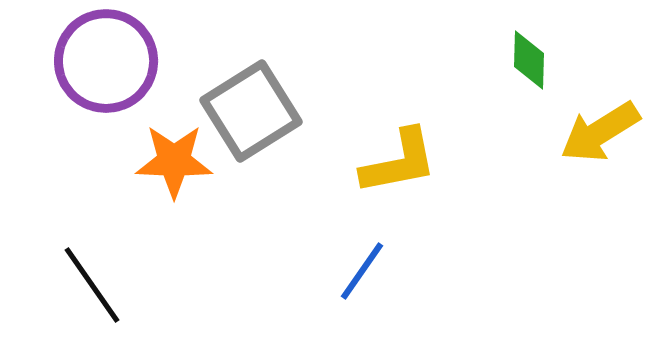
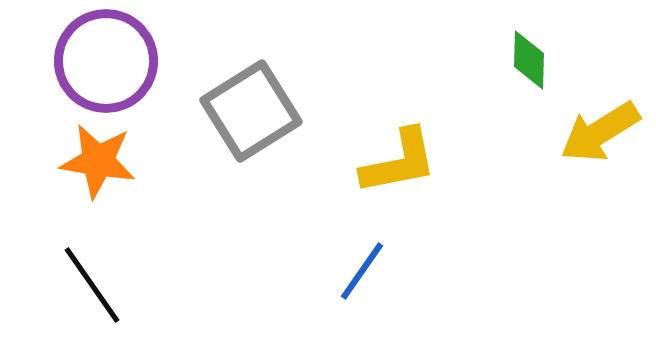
orange star: moved 76 px left; rotated 8 degrees clockwise
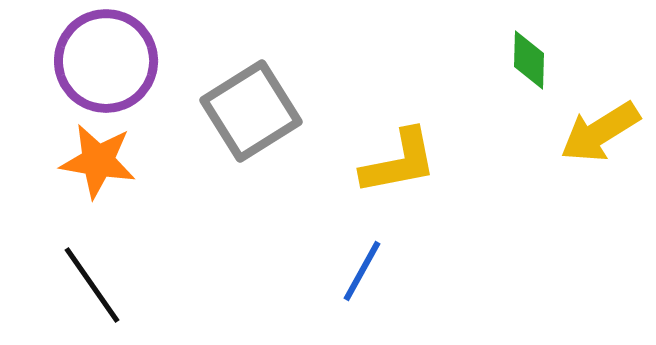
blue line: rotated 6 degrees counterclockwise
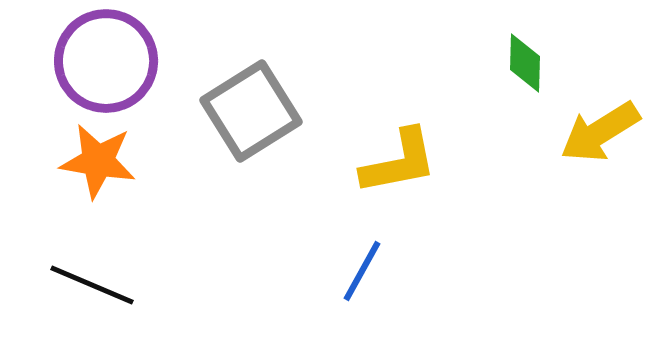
green diamond: moved 4 px left, 3 px down
black line: rotated 32 degrees counterclockwise
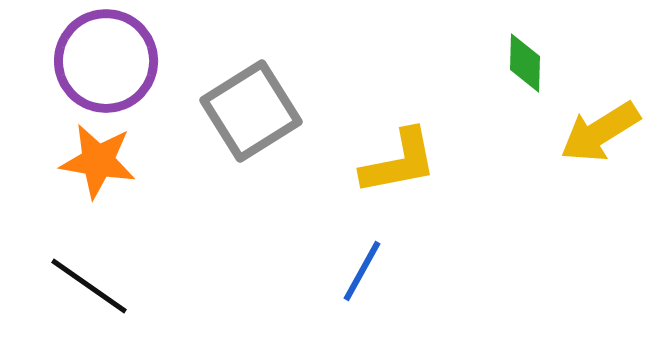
black line: moved 3 px left, 1 px down; rotated 12 degrees clockwise
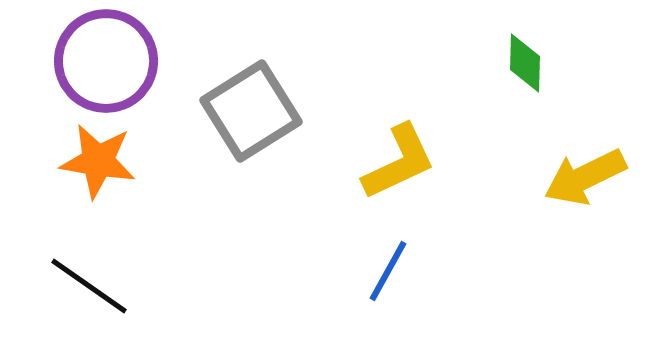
yellow arrow: moved 15 px left, 45 px down; rotated 6 degrees clockwise
yellow L-shape: rotated 14 degrees counterclockwise
blue line: moved 26 px right
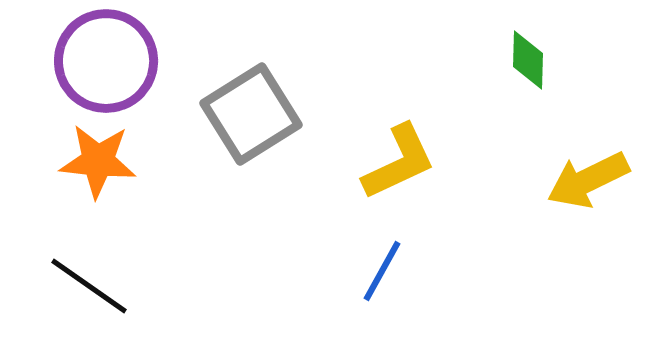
green diamond: moved 3 px right, 3 px up
gray square: moved 3 px down
orange star: rotated 4 degrees counterclockwise
yellow arrow: moved 3 px right, 3 px down
blue line: moved 6 px left
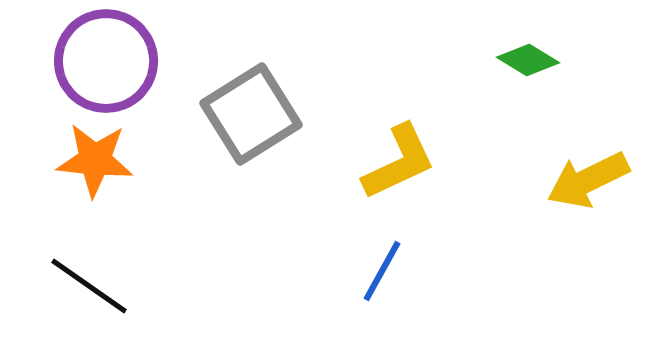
green diamond: rotated 60 degrees counterclockwise
orange star: moved 3 px left, 1 px up
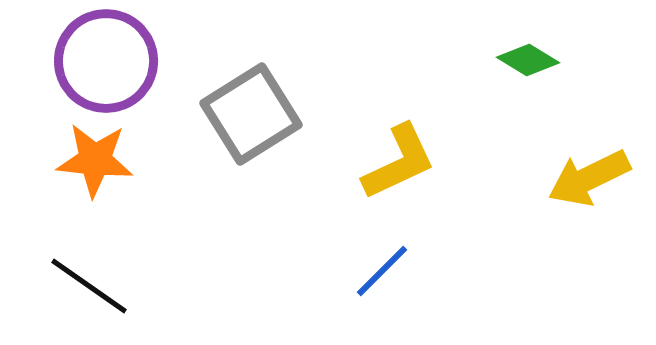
yellow arrow: moved 1 px right, 2 px up
blue line: rotated 16 degrees clockwise
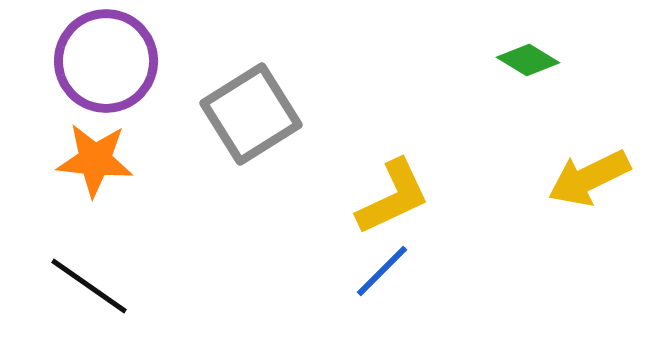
yellow L-shape: moved 6 px left, 35 px down
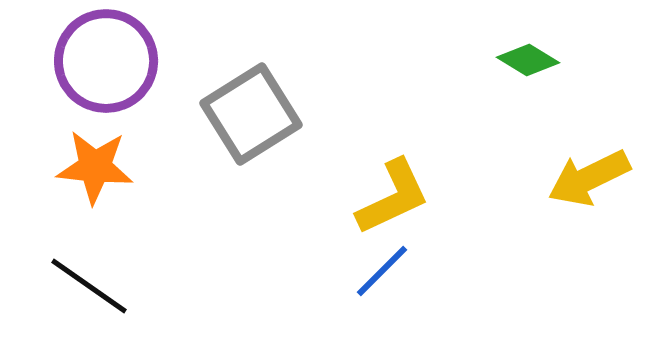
orange star: moved 7 px down
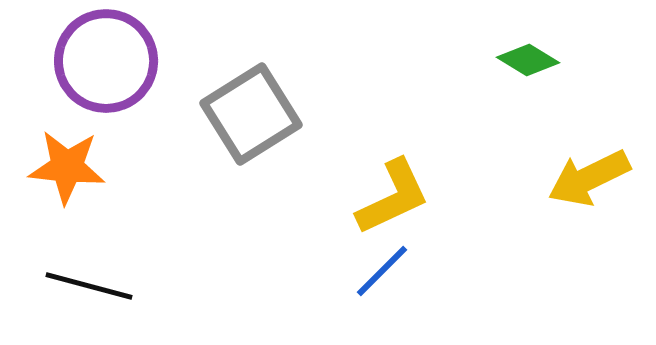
orange star: moved 28 px left
black line: rotated 20 degrees counterclockwise
